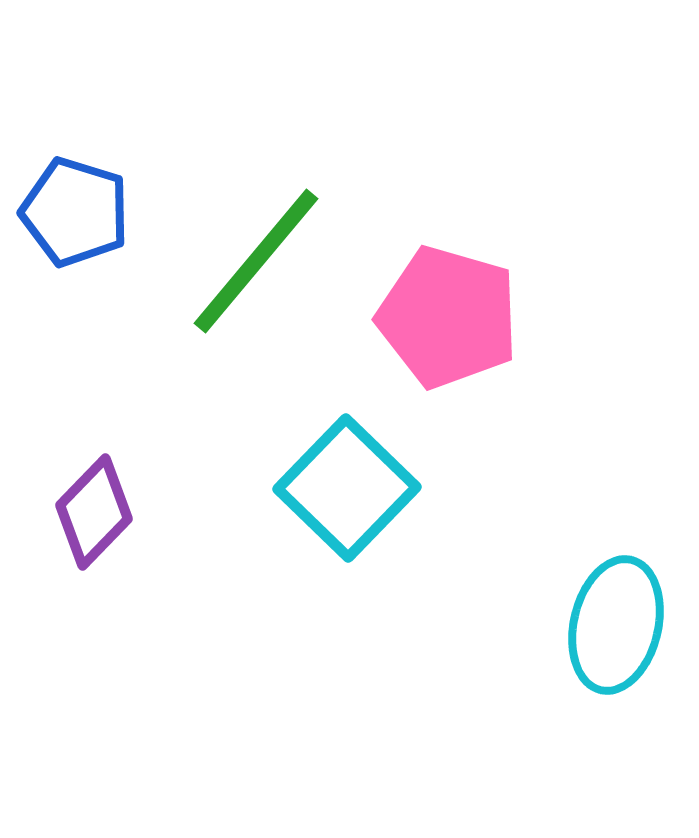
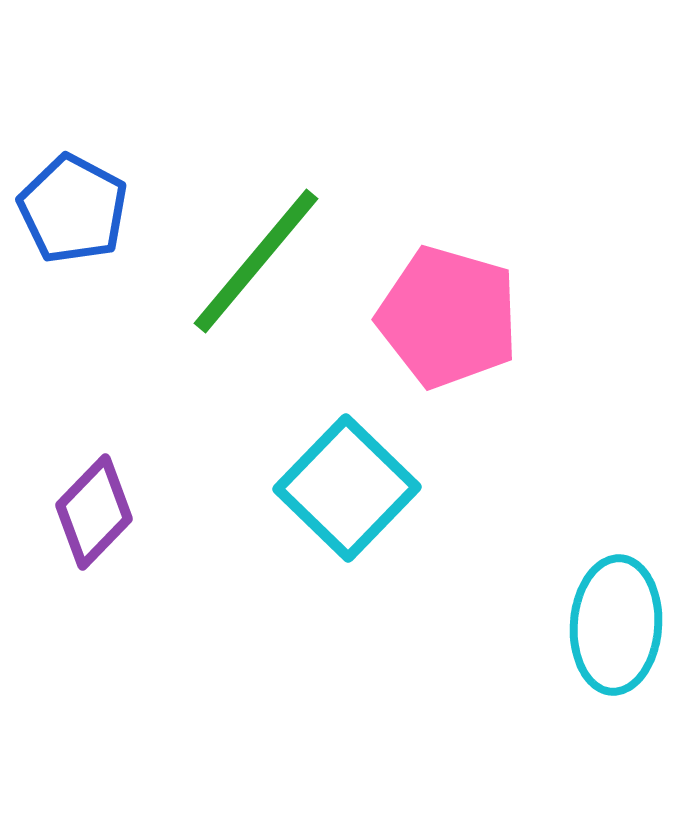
blue pentagon: moved 2 px left, 3 px up; rotated 11 degrees clockwise
cyan ellipse: rotated 9 degrees counterclockwise
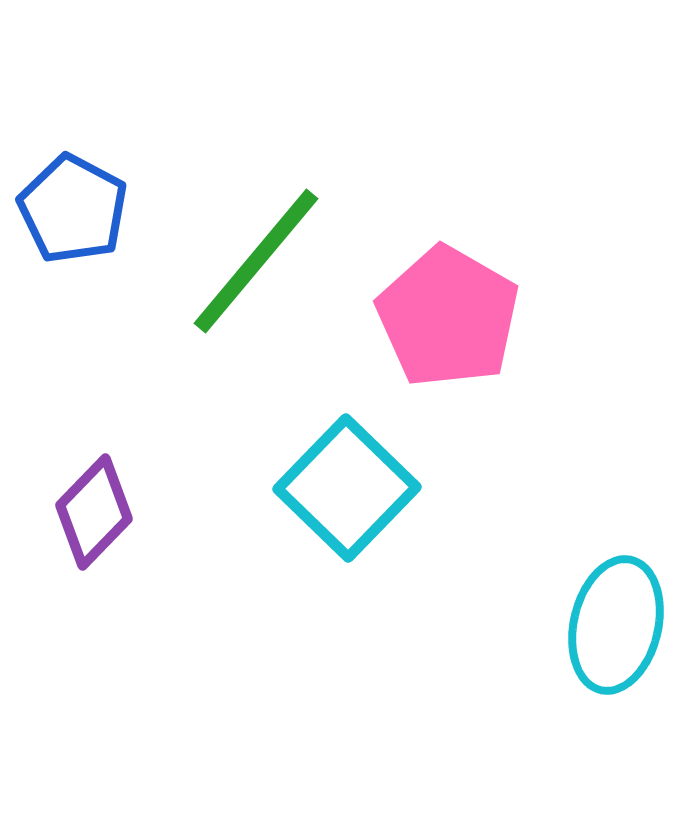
pink pentagon: rotated 14 degrees clockwise
cyan ellipse: rotated 9 degrees clockwise
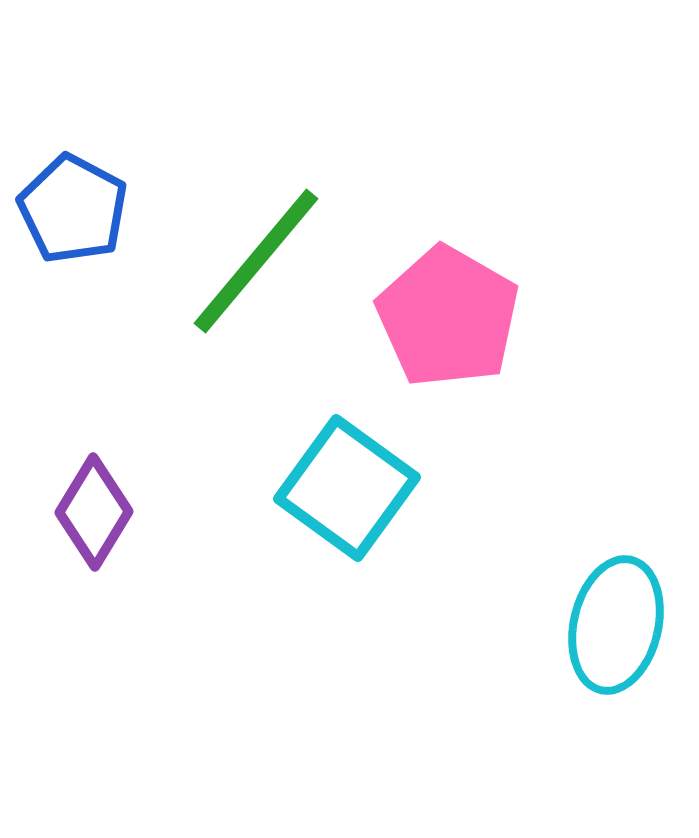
cyan square: rotated 8 degrees counterclockwise
purple diamond: rotated 13 degrees counterclockwise
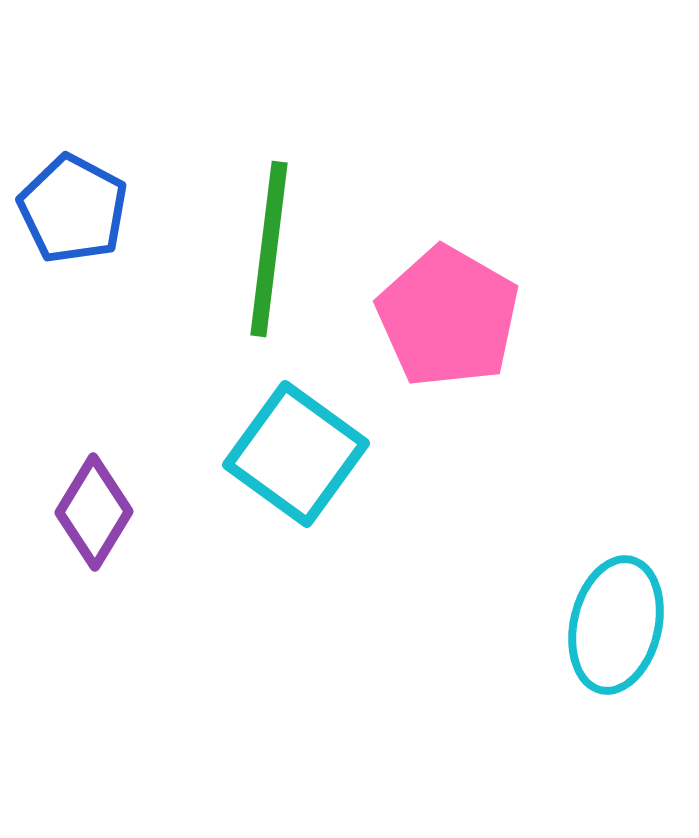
green line: moved 13 px right, 12 px up; rotated 33 degrees counterclockwise
cyan square: moved 51 px left, 34 px up
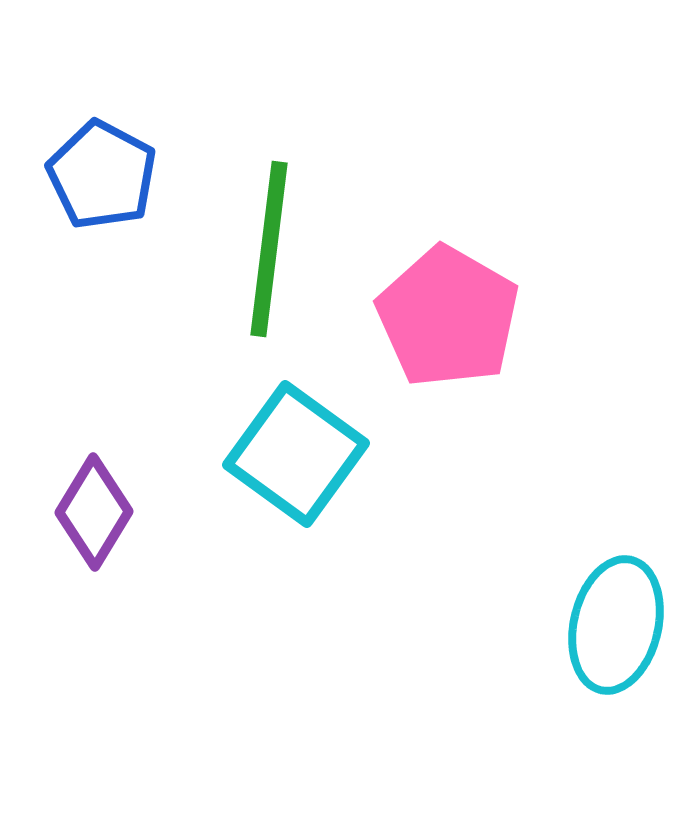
blue pentagon: moved 29 px right, 34 px up
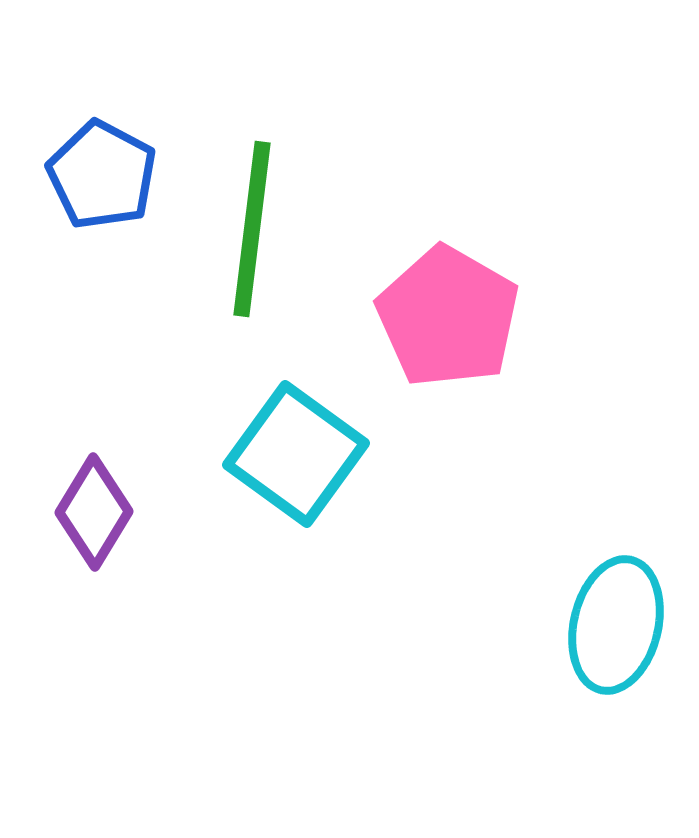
green line: moved 17 px left, 20 px up
